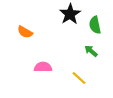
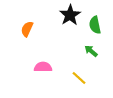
black star: moved 1 px down
orange semicircle: moved 2 px right, 3 px up; rotated 84 degrees clockwise
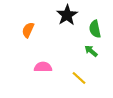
black star: moved 3 px left
green semicircle: moved 4 px down
orange semicircle: moved 1 px right, 1 px down
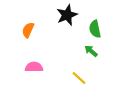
black star: rotated 10 degrees clockwise
pink semicircle: moved 9 px left
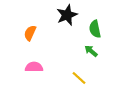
orange semicircle: moved 2 px right, 3 px down
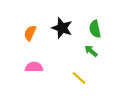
black star: moved 5 px left, 13 px down; rotated 30 degrees counterclockwise
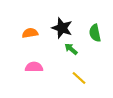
green semicircle: moved 4 px down
orange semicircle: rotated 56 degrees clockwise
green arrow: moved 20 px left, 2 px up
